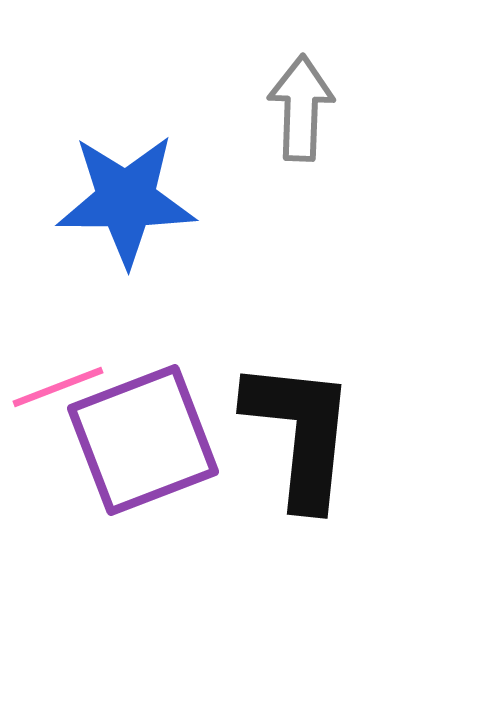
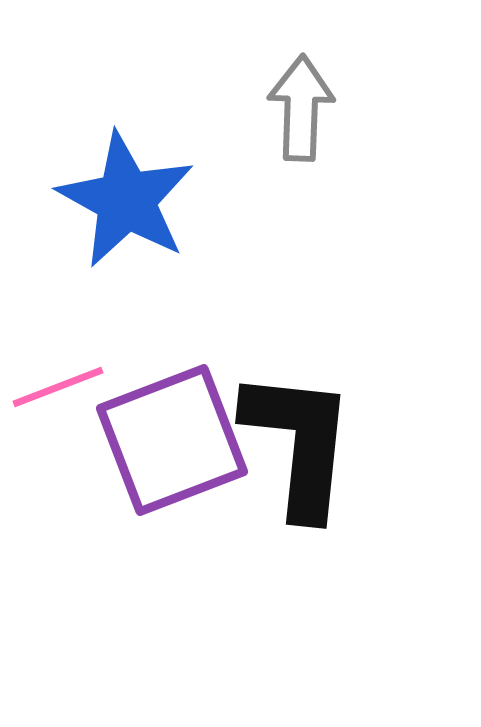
blue star: rotated 29 degrees clockwise
black L-shape: moved 1 px left, 10 px down
purple square: moved 29 px right
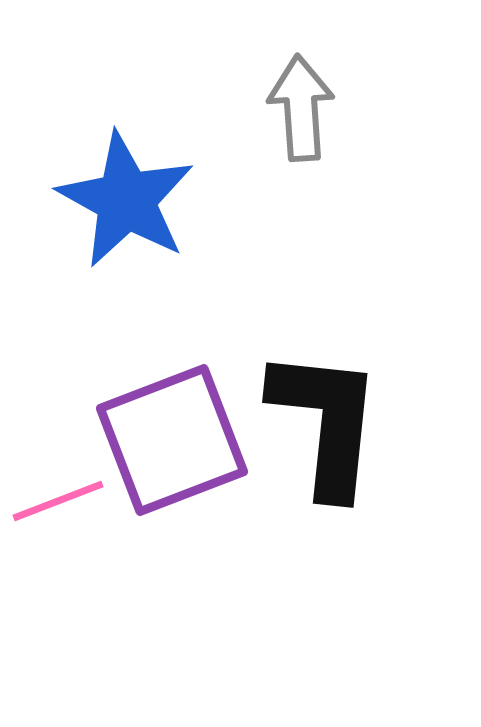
gray arrow: rotated 6 degrees counterclockwise
pink line: moved 114 px down
black L-shape: moved 27 px right, 21 px up
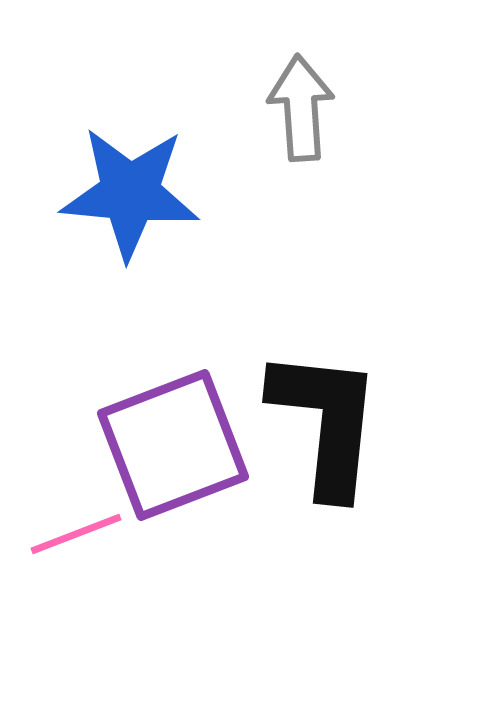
blue star: moved 4 px right, 7 px up; rotated 24 degrees counterclockwise
purple square: moved 1 px right, 5 px down
pink line: moved 18 px right, 33 px down
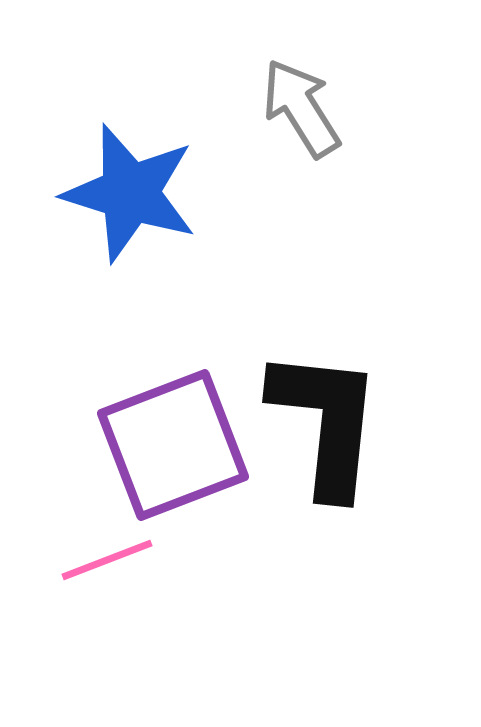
gray arrow: rotated 28 degrees counterclockwise
blue star: rotated 12 degrees clockwise
pink line: moved 31 px right, 26 px down
